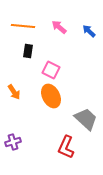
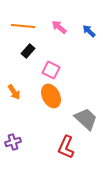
black rectangle: rotated 32 degrees clockwise
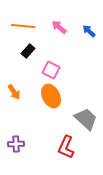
purple cross: moved 3 px right, 2 px down; rotated 14 degrees clockwise
